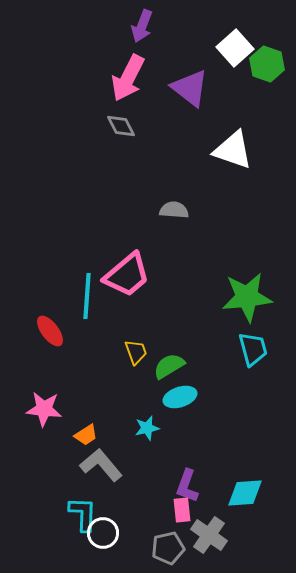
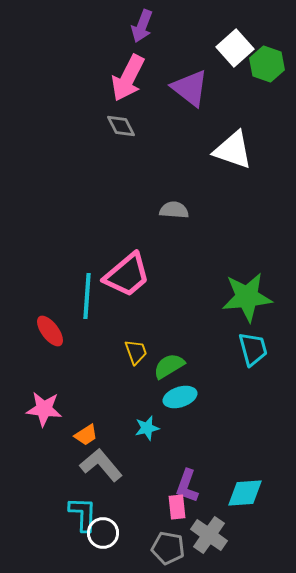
pink rectangle: moved 5 px left, 3 px up
gray pentagon: rotated 24 degrees clockwise
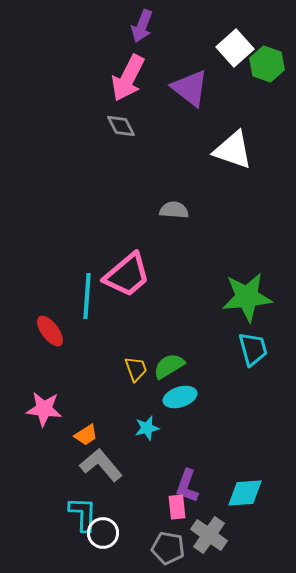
yellow trapezoid: moved 17 px down
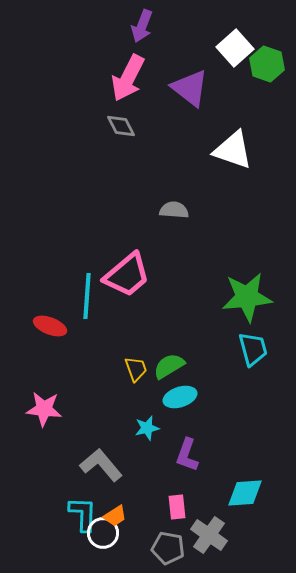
red ellipse: moved 5 px up; rotated 32 degrees counterclockwise
orange trapezoid: moved 29 px right, 81 px down
purple L-shape: moved 31 px up
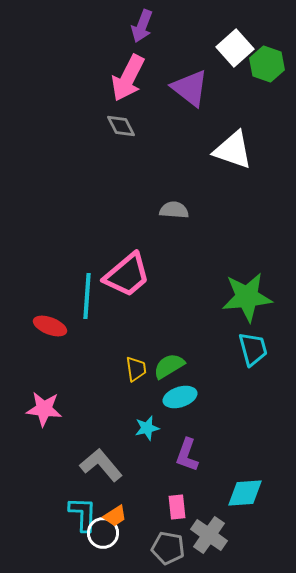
yellow trapezoid: rotated 12 degrees clockwise
